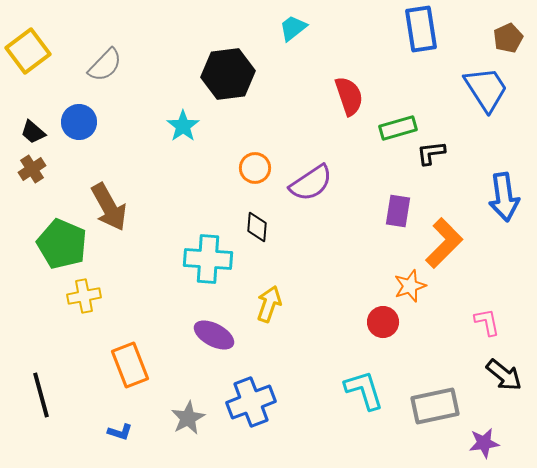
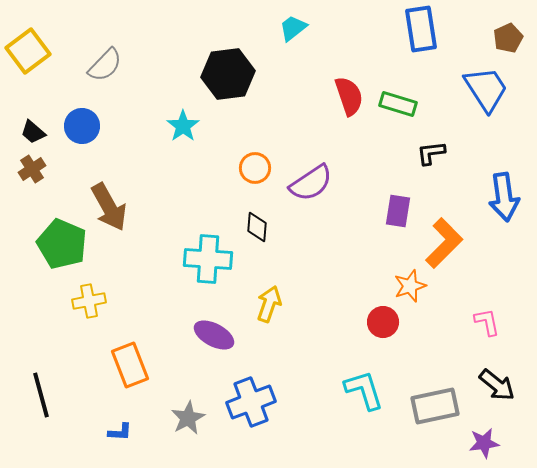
blue circle: moved 3 px right, 4 px down
green rectangle: moved 24 px up; rotated 33 degrees clockwise
yellow cross: moved 5 px right, 5 px down
black arrow: moved 7 px left, 10 px down
blue L-shape: rotated 15 degrees counterclockwise
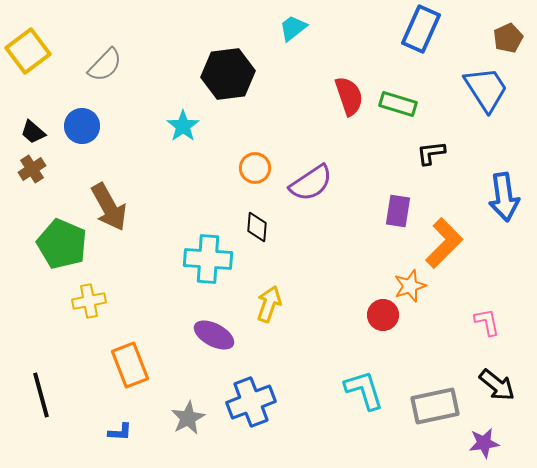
blue rectangle: rotated 33 degrees clockwise
red circle: moved 7 px up
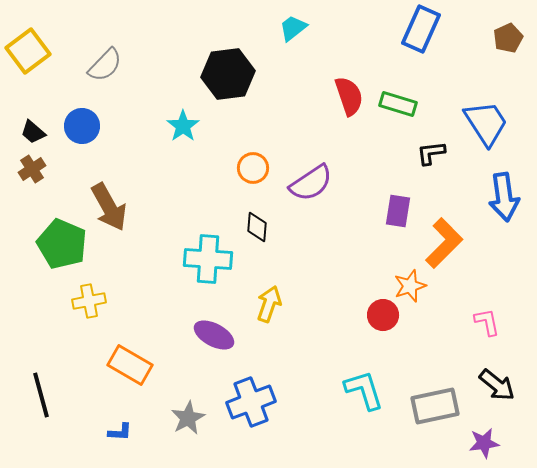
blue trapezoid: moved 34 px down
orange circle: moved 2 px left
orange rectangle: rotated 39 degrees counterclockwise
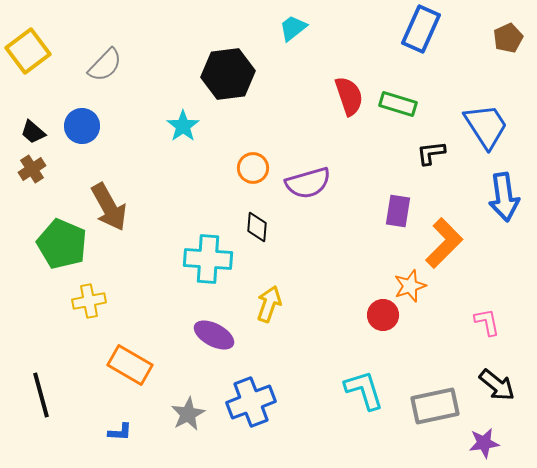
blue trapezoid: moved 3 px down
purple semicircle: moved 3 px left; rotated 18 degrees clockwise
gray star: moved 4 px up
